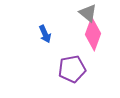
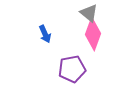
gray triangle: moved 1 px right
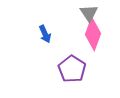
gray triangle: rotated 18 degrees clockwise
purple pentagon: rotated 28 degrees counterclockwise
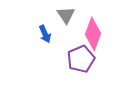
gray triangle: moved 23 px left, 2 px down
purple pentagon: moved 9 px right, 10 px up; rotated 16 degrees clockwise
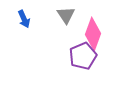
blue arrow: moved 21 px left, 15 px up
purple pentagon: moved 2 px right, 3 px up
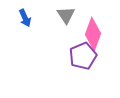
blue arrow: moved 1 px right, 1 px up
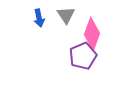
blue arrow: moved 14 px right; rotated 12 degrees clockwise
pink diamond: moved 1 px left
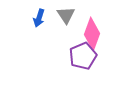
blue arrow: rotated 30 degrees clockwise
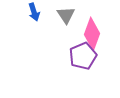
blue arrow: moved 5 px left, 6 px up; rotated 36 degrees counterclockwise
